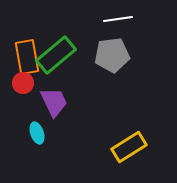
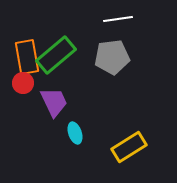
gray pentagon: moved 2 px down
cyan ellipse: moved 38 px right
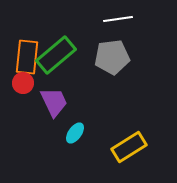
orange rectangle: rotated 16 degrees clockwise
cyan ellipse: rotated 55 degrees clockwise
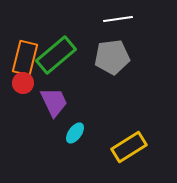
orange rectangle: moved 2 px left, 1 px down; rotated 8 degrees clockwise
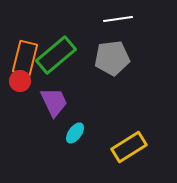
gray pentagon: moved 1 px down
red circle: moved 3 px left, 2 px up
